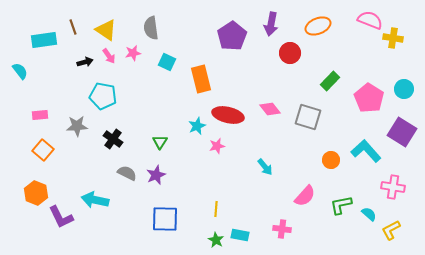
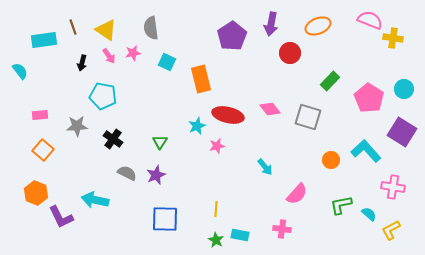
black arrow at (85, 62): moved 3 px left, 1 px down; rotated 119 degrees clockwise
pink semicircle at (305, 196): moved 8 px left, 2 px up
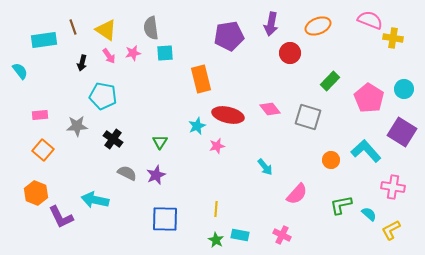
purple pentagon at (232, 36): moved 3 px left; rotated 24 degrees clockwise
cyan square at (167, 62): moved 2 px left, 9 px up; rotated 30 degrees counterclockwise
pink cross at (282, 229): moved 6 px down; rotated 18 degrees clockwise
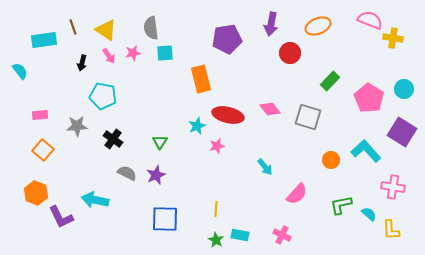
purple pentagon at (229, 36): moved 2 px left, 3 px down
yellow L-shape at (391, 230): rotated 65 degrees counterclockwise
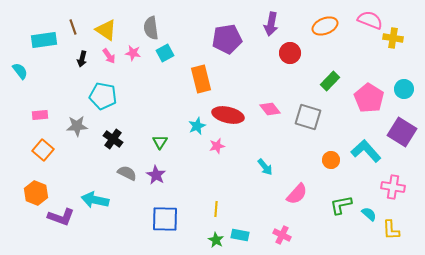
orange ellipse at (318, 26): moved 7 px right
pink star at (133, 53): rotated 21 degrees clockwise
cyan square at (165, 53): rotated 24 degrees counterclockwise
black arrow at (82, 63): moved 4 px up
purple star at (156, 175): rotated 18 degrees counterclockwise
purple L-shape at (61, 217): rotated 44 degrees counterclockwise
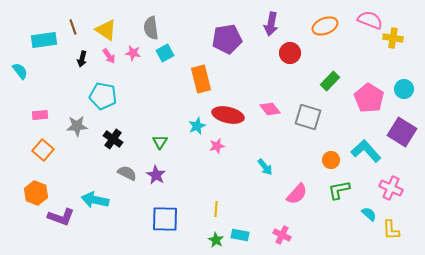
pink cross at (393, 187): moved 2 px left, 1 px down; rotated 15 degrees clockwise
green L-shape at (341, 205): moved 2 px left, 15 px up
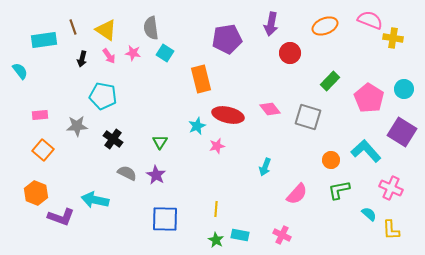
cyan square at (165, 53): rotated 30 degrees counterclockwise
cyan arrow at (265, 167): rotated 60 degrees clockwise
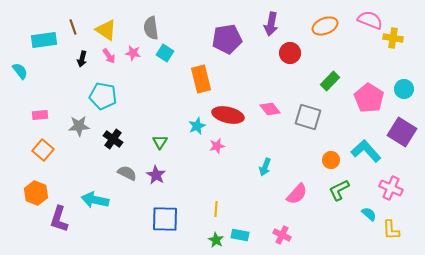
gray star at (77, 126): moved 2 px right
green L-shape at (339, 190): rotated 15 degrees counterclockwise
purple L-shape at (61, 217): moved 2 px left, 2 px down; rotated 88 degrees clockwise
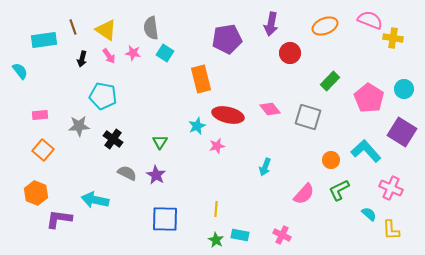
pink semicircle at (297, 194): moved 7 px right
purple L-shape at (59, 219): rotated 80 degrees clockwise
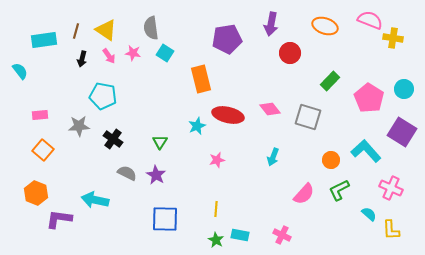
orange ellipse at (325, 26): rotated 40 degrees clockwise
brown line at (73, 27): moved 3 px right, 4 px down; rotated 35 degrees clockwise
pink star at (217, 146): moved 14 px down
cyan arrow at (265, 167): moved 8 px right, 10 px up
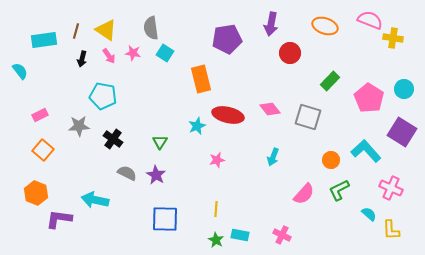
pink rectangle at (40, 115): rotated 21 degrees counterclockwise
